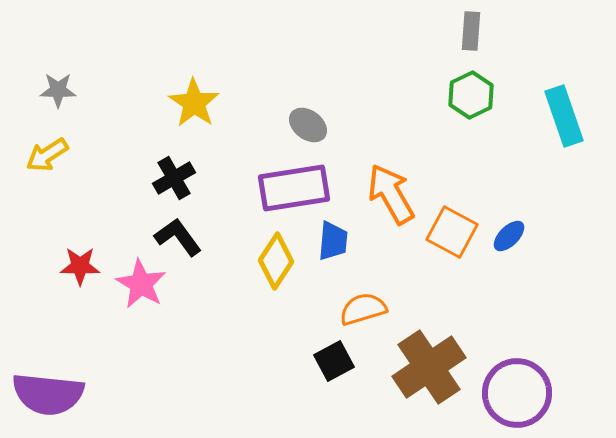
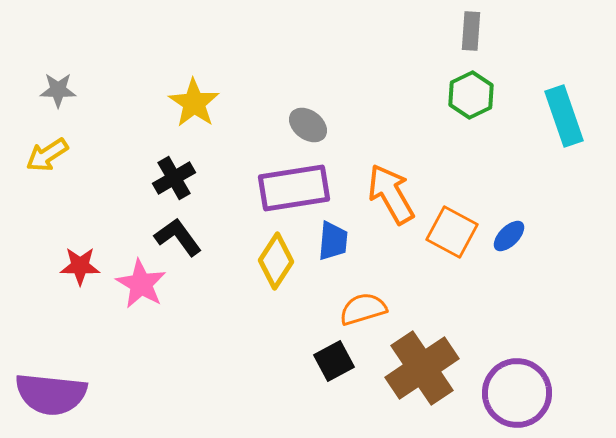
brown cross: moved 7 px left, 1 px down
purple semicircle: moved 3 px right
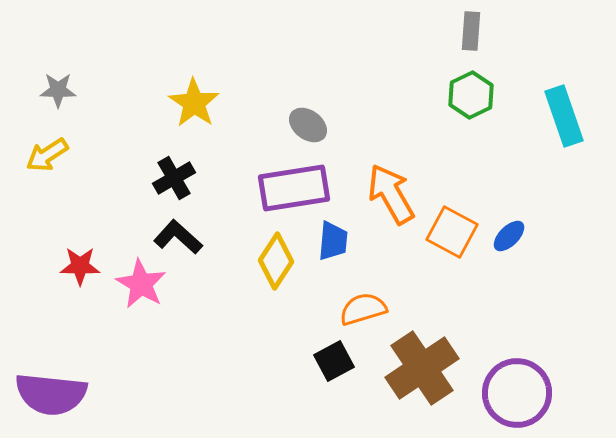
black L-shape: rotated 12 degrees counterclockwise
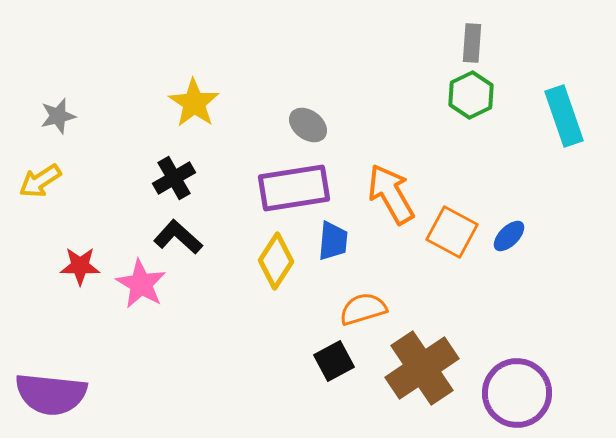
gray rectangle: moved 1 px right, 12 px down
gray star: moved 26 px down; rotated 15 degrees counterclockwise
yellow arrow: moved 7 px left, 26 px down
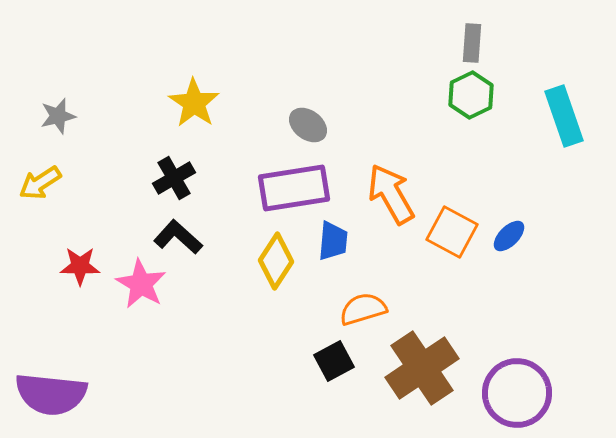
yellow arrow: moved 2 px down
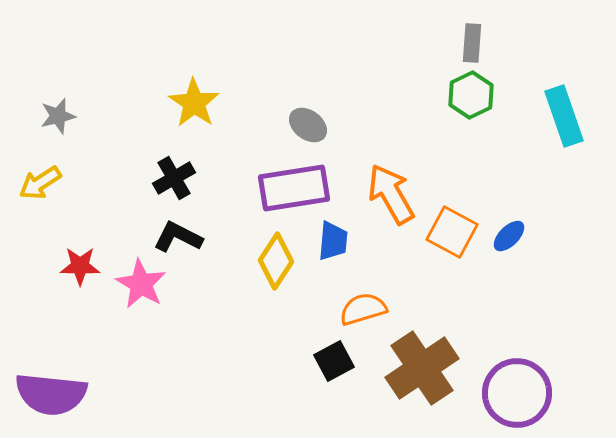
black L-shape: rotated 15 degrees counterclockwise
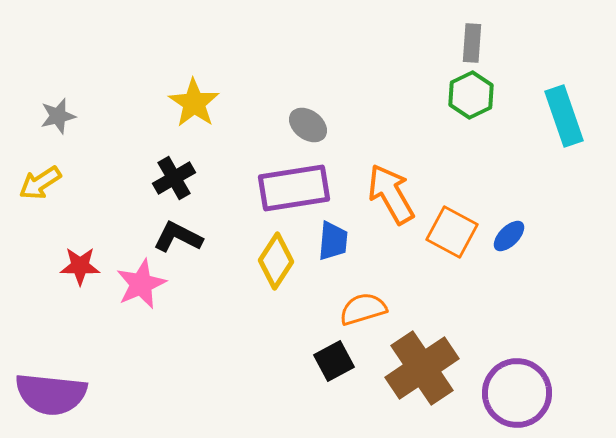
pink star: rotated 18 degrees clockwise
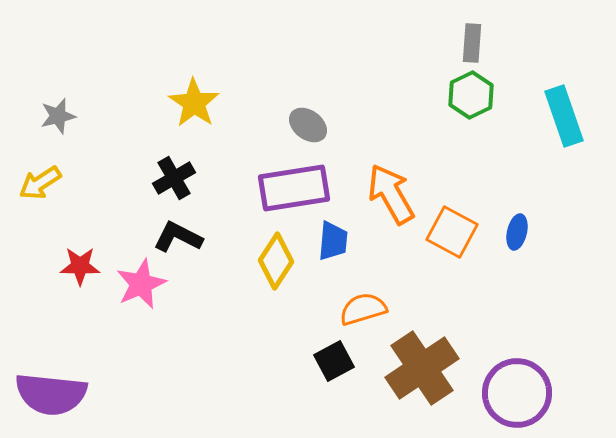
blue ellipse: moved 8 px right, 4 px up; rotated 32 degrees counterclockwise
